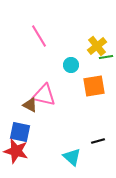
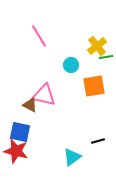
cyan triangle: rotated 42 degrees clockwise
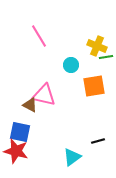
yellow cross: rotated 30 degrees counterclockwise
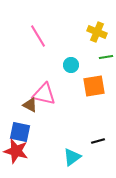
pink line: moved 1 px left
yellow cross: moved 14 px up
pink triangle: moved 1 px up
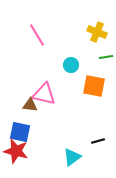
pink line: moved 1 px left, 1 px up
orange square: rotated 20 degrees clockwise
brown triangle: rotated 21 degrees counterclockwise
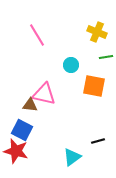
blue square: moved 2 px right, 2 px up; rotated 15 degrees clockwise
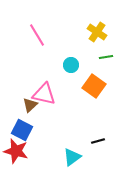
yellow cross: rotated 12 degrees clockwise
orange square: rotated 25 degrees clockwise
brown triangle: rotated 49 degrees counterclockwise
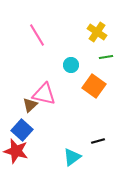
blue square: rotated 15 degrees clockwise
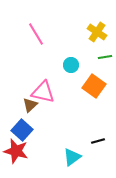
pink line: moved 1 px left, 1 px up
green line: moved 1 px left
pink triangle: moved 1 px left, 2 px up
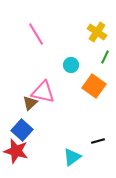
green line: rotated 56 degrees counterclockwise
brown triangle: moved 2 px up
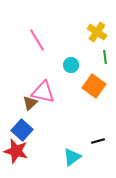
pink line: moved 1 px right, 6 px down
green line: rotated 32 degrees counterclockwise
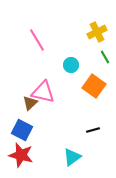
yellow cross: rotated 30 degrees clockwise
green line: rotated 24 degrees counterclockwise
blue square: rotated 15 degrees counterclockwise
black line: moved 5 px left, 11 px up
red star: moved 5 px right, 4 px down
